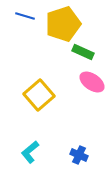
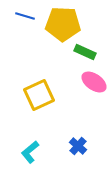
yellow pentagon: rotated 20 degrees clockwise
green rectangle: moved 2 px right
pink ellipse: moved 2 px right
yellow square: rotated 16 degrees clockwise
blue cross: moved 1 px left, 9 px up; rotated 18 degrees clockwise
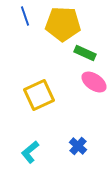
blue line: rotated 54 degrees clockwise
green rectangle: moved 1 px down
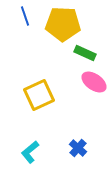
blue cross: moved 2 px down
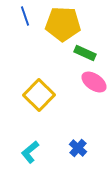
yellow square: rotated 20 degrees counterclockwise
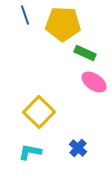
blue line: moved 1 px up
yellow square: moved 17 px down
cyan L-shape: rotated 50 degrees clockwise
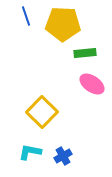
blue line: moved 1 px right, 1 px down
green rectangle: rotated 30 degrees counterclockwise
pink ellipse: moved 2 px left, 2 px down
yellow square: moved 3 px right
blue cross: moved 15 px left, 8 px down; rotated 18 degrees clockwise
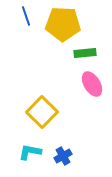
pink ellipse: rotated 25 degrees clockwise
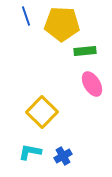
yellow pentagon: moved 1 px left
green rectangle: moved 2 px up
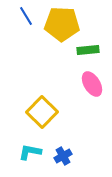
blue line: rotated 12 degrees counterclockwise
green rectangle: moved 3 px right, 1 px up
